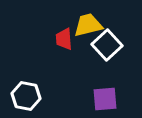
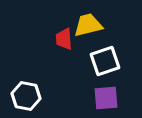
white square: moved 2 px left, 16 px down; rotated 24 degrees clockwise
purple square: moved 1 px right, 1 px up
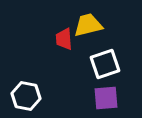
white square: moved 3 px down
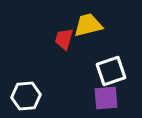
red trapezoid: rotated 20 degrees clockwise
white square: moved 6 px right, 7 px down
white hexagon: rotated 16 degrees counterclockwise
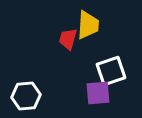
yellow trapezoid: rotated 108 degrees clockwise
red trapezoid: moved 4 px right
purple square: moved 8 px left, 5 px up
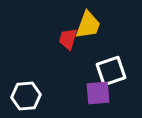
yellow trapezoid: rotated 16 degrees clockwise
